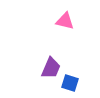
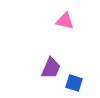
blue square: moved 4 px right
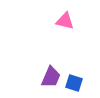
purple trapezoid: moved 9 px down
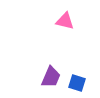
blue square: moved 3 px right
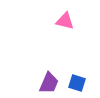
purple trapezoid: moved 2 px left, 6 px down
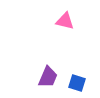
purple trapezoid: moved 1 px left, 6 px up
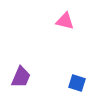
purple trapezoid: moved 27 px left
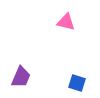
pink triangle: moved 1 px right, 1 px down
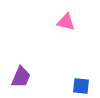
blue square: moved 4 px right, 3 px down; rotated 12 degrees counterclockwise
